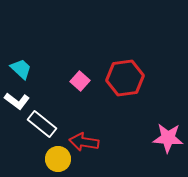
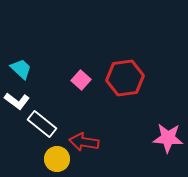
pink square: moved 1 px right, 1 px up
yellow circle: moved 1 px left
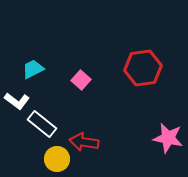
cyan trapezoid: moved 12 px right; rotated 70 degrees counterclockwise
red hexagon: moved 18 px right, 10 px up
pink star: rotated 8 degrees clockwise
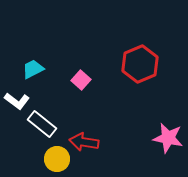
red hexagon: moved 3 px left, 4 px up; rotated 15 degrees counterclockwise
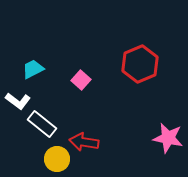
white L-shape: moved 1 px right
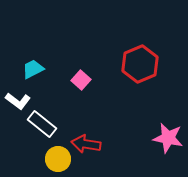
red arrow: moved 2 px right, 2 px down
yellow circle: moved 1 px right
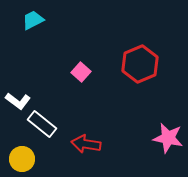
cyan trapezoid: moved 49 px up
pink square: moved 8 px up
yellow circle: moved 36 px left
